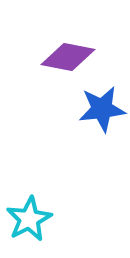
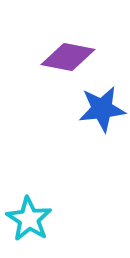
cyan star: rotated 12 degrees counterclockwise
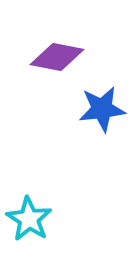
purple diamond: moved 11 px left
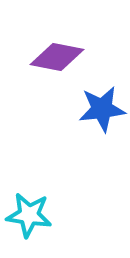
cyan star: moved 4 px up; rotated 24 degrees counterclockwise
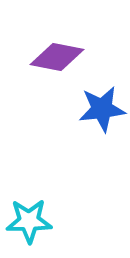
cyan star: moved 6 px down; rotated 9 degrees counterclockwise
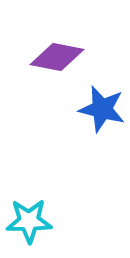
blue star: rotated 21 degrees clockwise
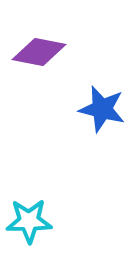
purple diamond: moved 18 px left, 5 px up
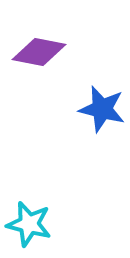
cyan star: moved 3 px down; rotated 15 degrees clockwise
